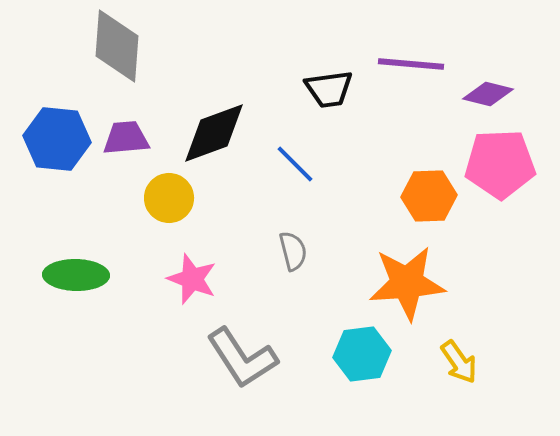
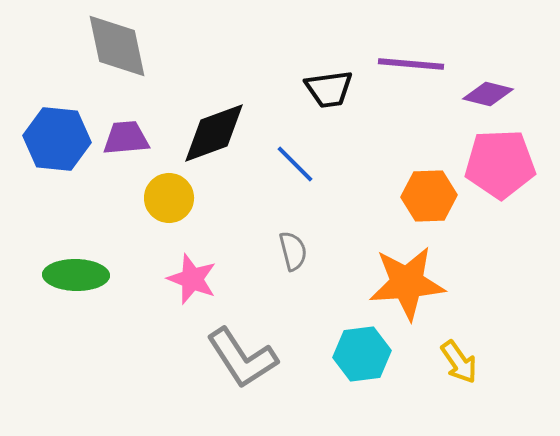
gray diamond: rotated 16 degrees counterclockwise
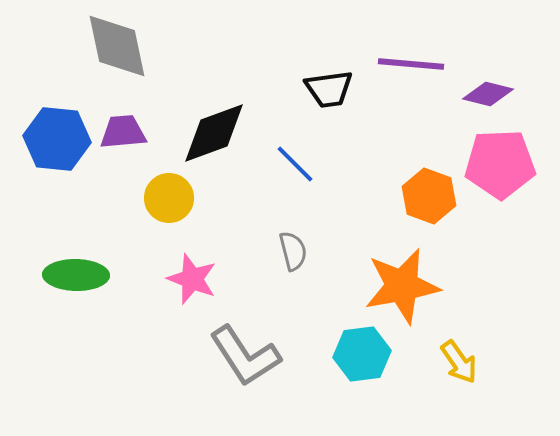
purple trapezoid: moved 3 px left, 6 px up
orange hexagon: rotated 22 degrees clockwise
orange star: moved 5 px left, 3 px down; rotated 6 degrees counterclockwise
gray L-shape: moved 3 px right, 2 px up
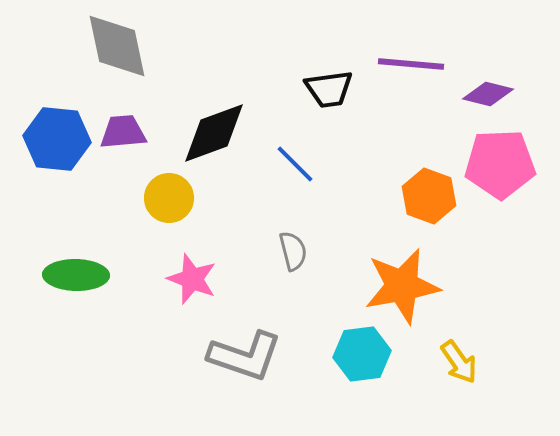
gray L-shape: rotated 38 degrees counterclockwise
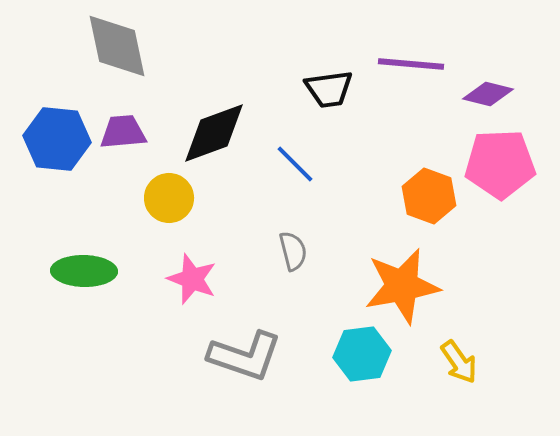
green ellipse: moved 8 px right, 4 px up
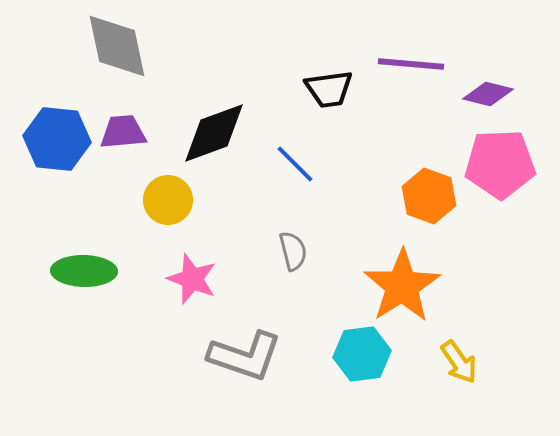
yellow circle: moved 1 px left, 2 px down
orange star: rotated 22 degrees counterclockwise
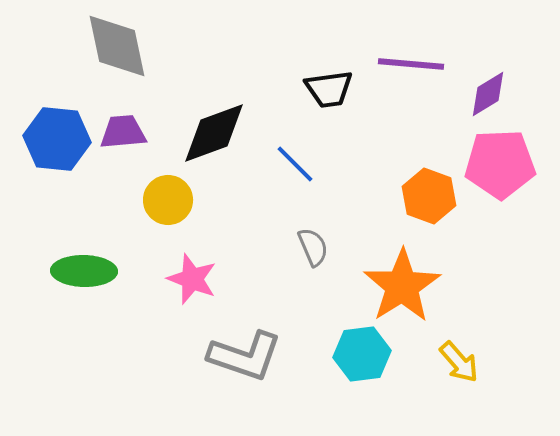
purple diamond: rotated 45 degrees counterclockwise
gray semicircle: moved 20 px right, 4 px up; rotated 9 degrees counterclockwise
yellow arrow: rotated 6 degrees counterclockwise
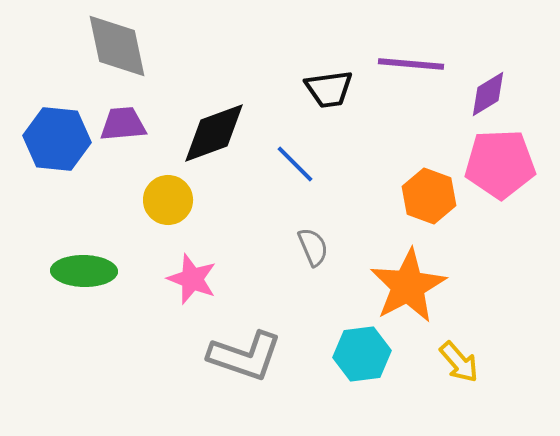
purple trapezoid: moved 8 px up
orange star: moved 6 px right; rotated 4 degrees clockwise
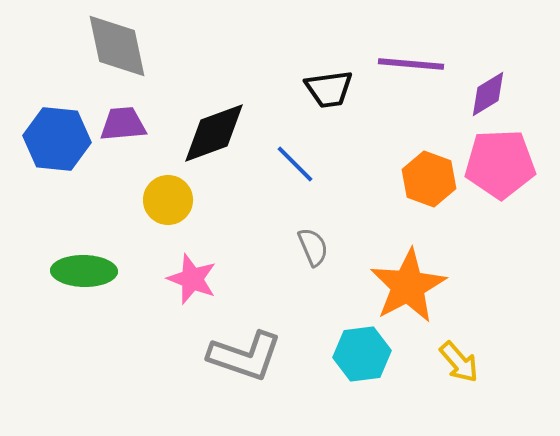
orange hexagon: moved 17 px up
